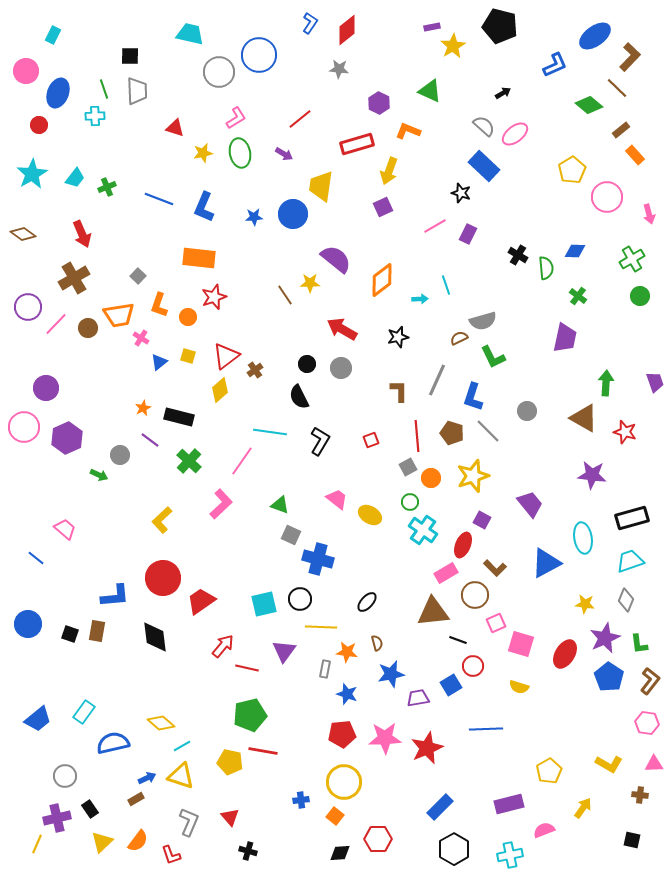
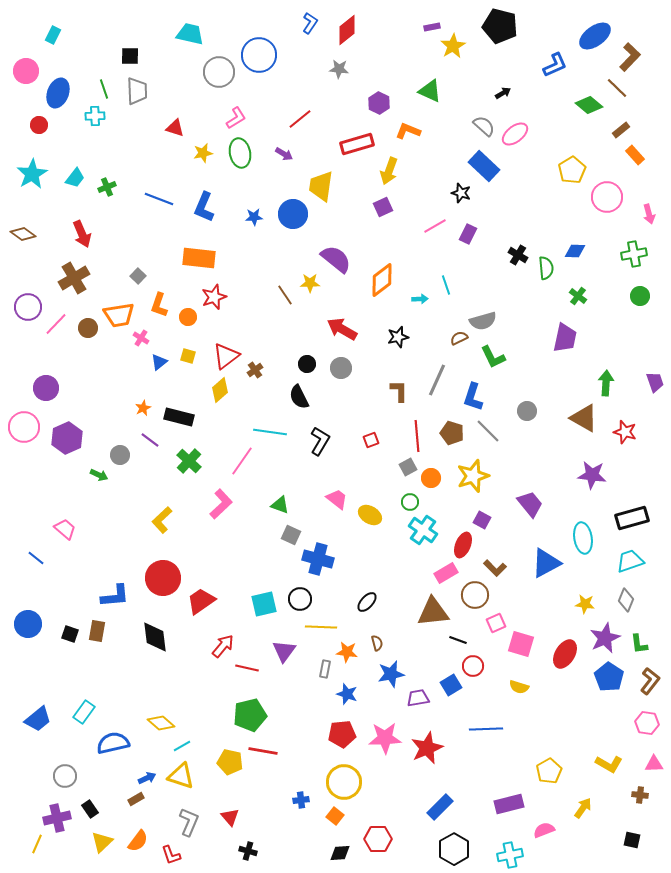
green cross at (632, 259): moved 2 px right, 5 px up; rotated 20 degrees clockwise
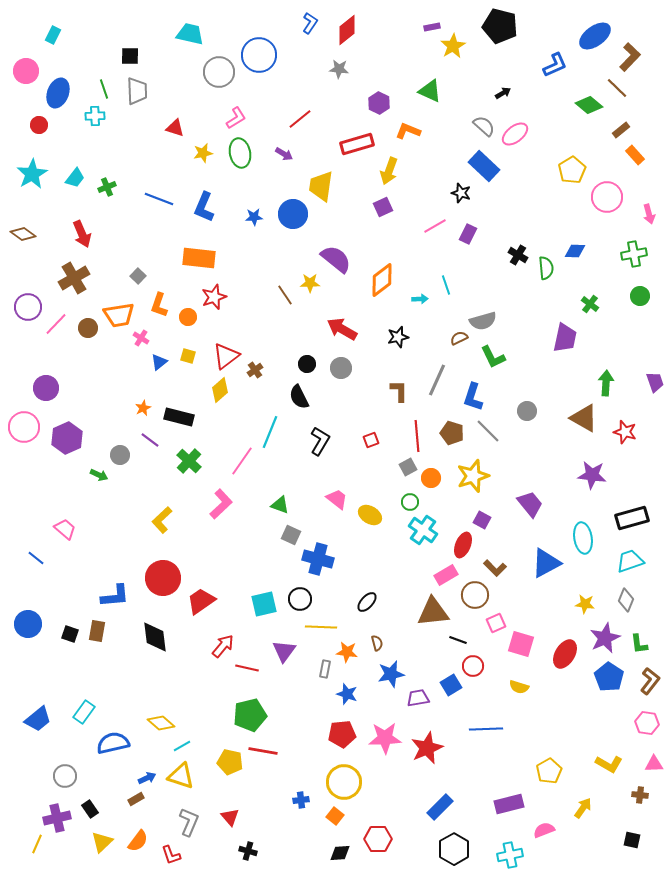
green cross at (578, 296): moved 12 px right, 8 px down
cyan line at (270, 432): rotated 76 degrees counterclockwise
pink rectangle at (446, 573): moved 2 px down
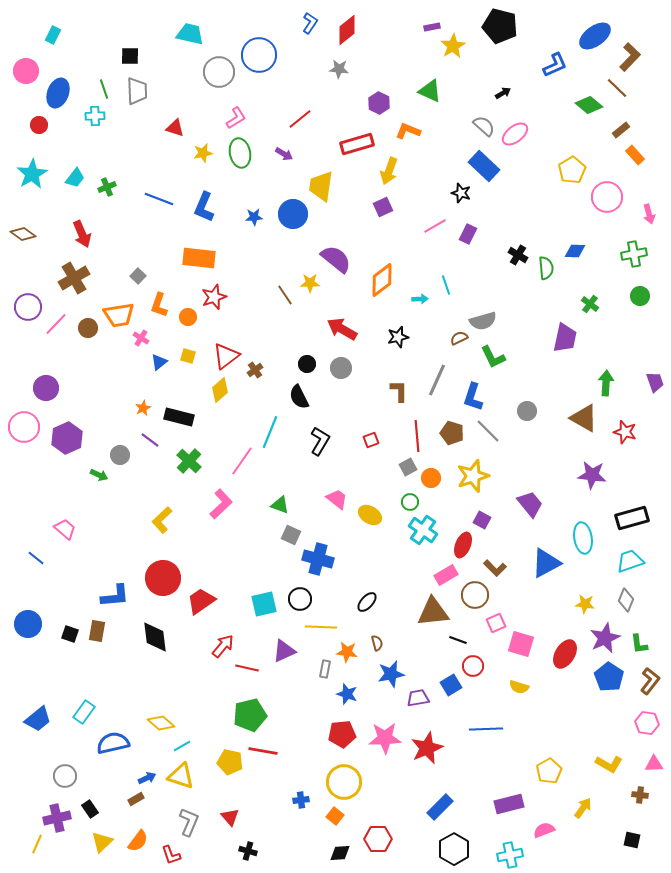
purple triangle at (284, 651): rotated 30 degrees clockwise
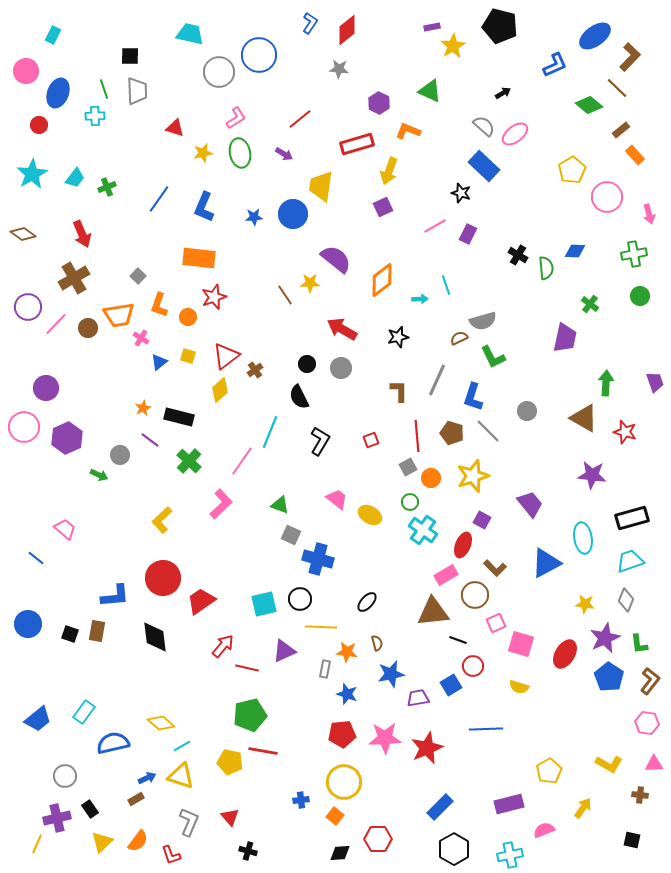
blue line at (159, 199): rotated 76 degrees counterclockwise
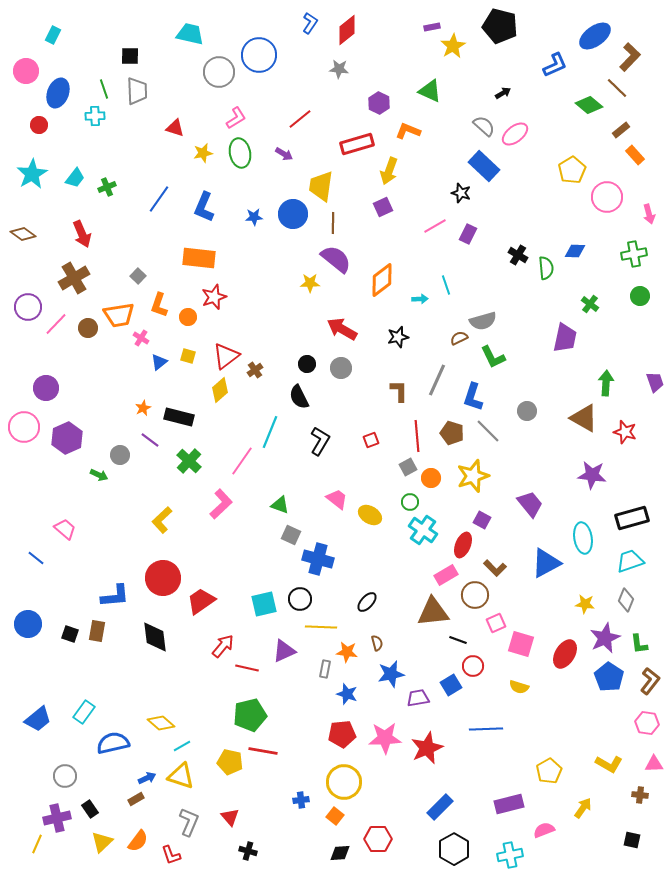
brown line at (285, 295): moved 48 px right, 72 px up; rotated 35 degrees clockwise
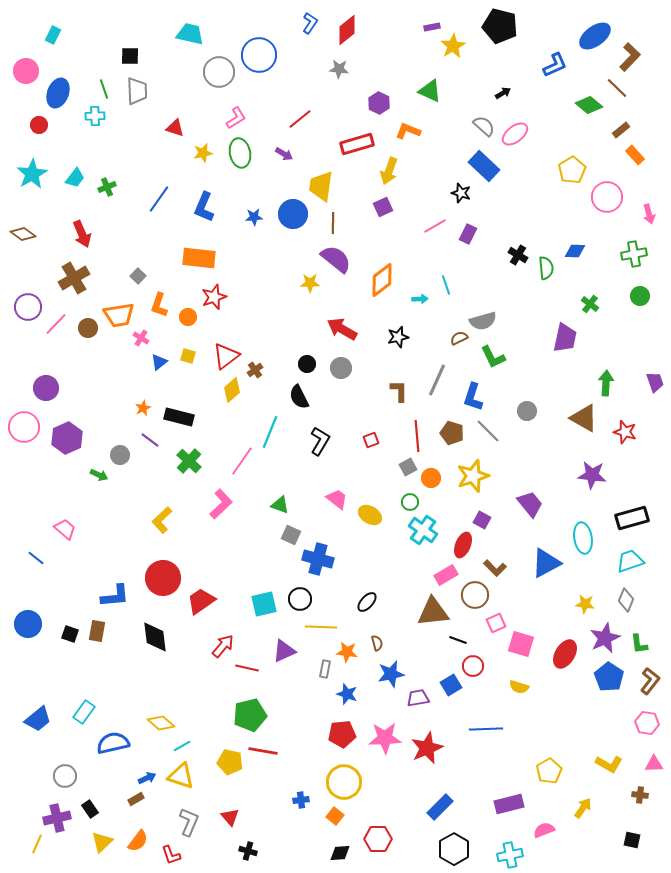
yellow diamond at (220, 390): moved 12 px right
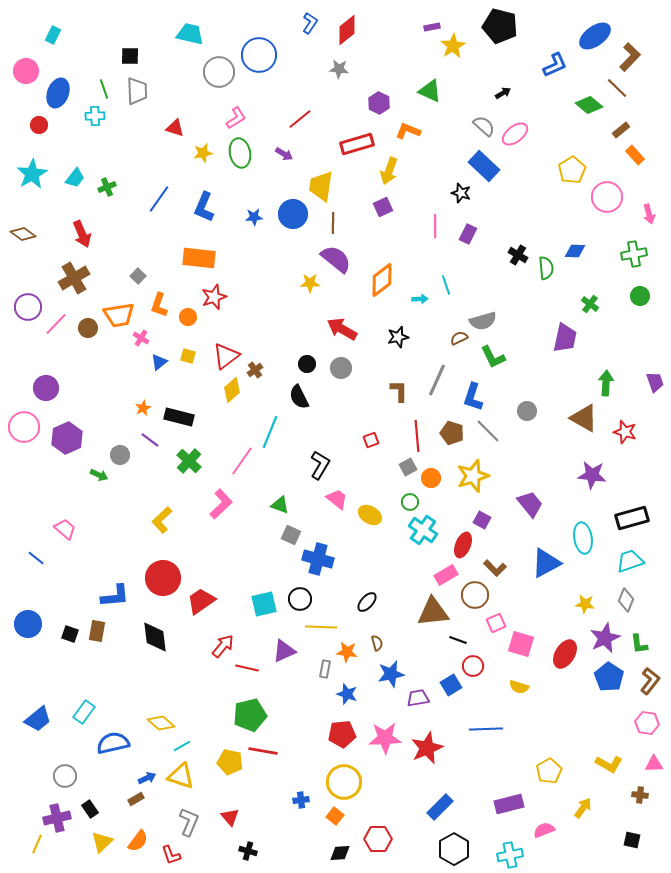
pink line at (435, 226): rotated 60 degrees counterclockwise
black L-shape at (320, 441): moved 24 px down
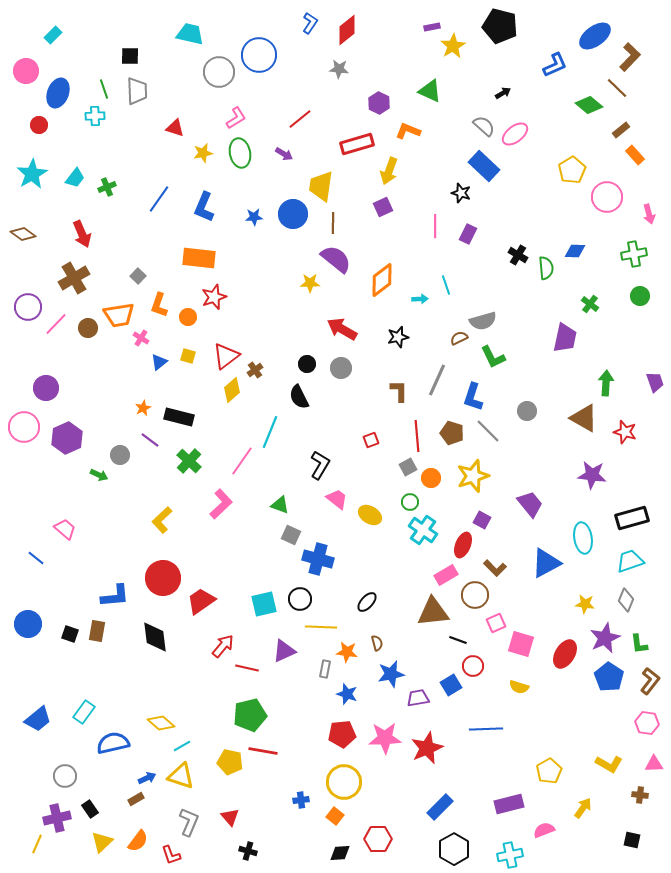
cyan rectangle at (53, 35): rotated 18 degrees clockwise
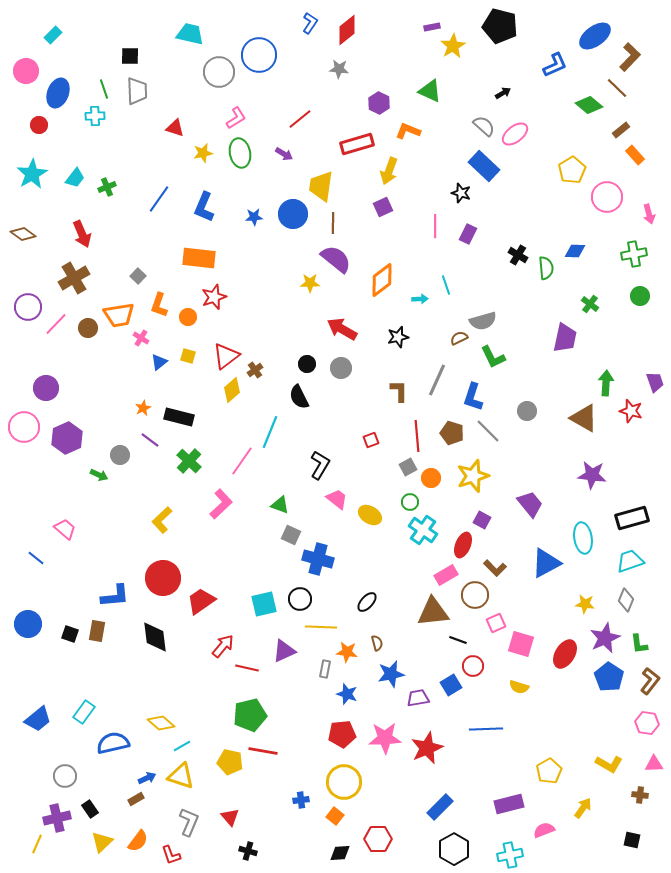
red star at (625, 432): moved 6 px right, 21 px up
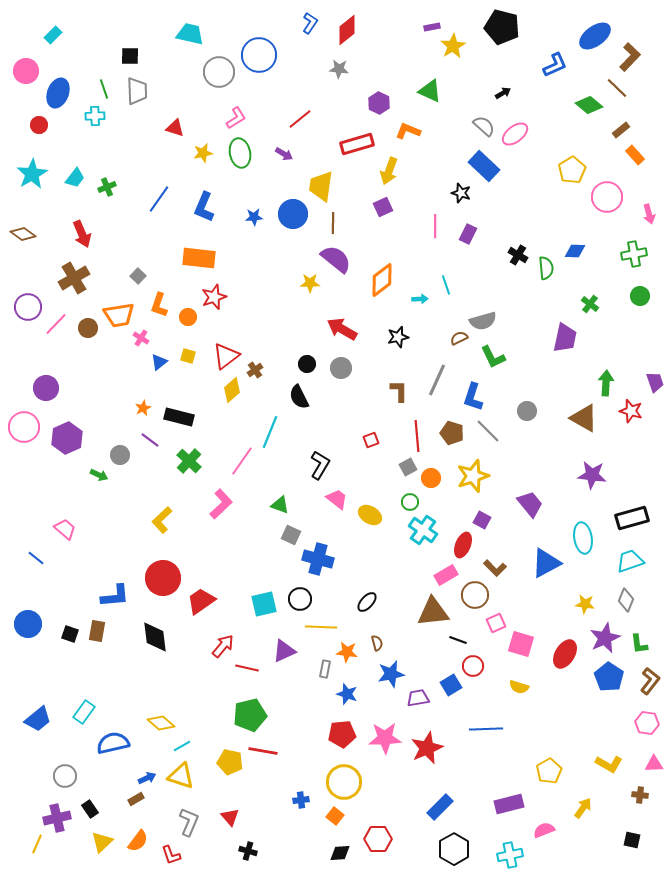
black pentagon at (500, 26): moved 2 px right, 1 px down
